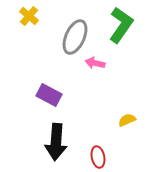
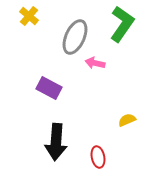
green L-shape: moved 1 px right, 1 px up
purple rectangle: moved 7 px up
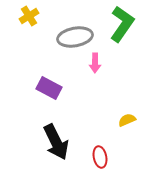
yellow cross: rotated 18 degrees clockwise
gray ellipse: rotated 56 degrees clockwise
pink arrow: rotated 102 degrees counterclockwise
black arrow: rotated 30 degrees counterclockwise
red ellipse: moved 2 px right
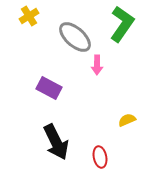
gray ellipse: rotated 52 degrees clockwise
pink arrow: moved 2 px right, 2 px down
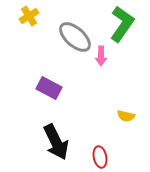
pink arrow: moved 4 px right, 9 px up
yellow semicircle: moved 1 px left, 4 px up; rotated 144 degrees counterclockwise
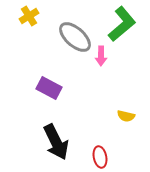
green L-shape: rotated 15 degrees clockwise
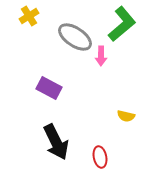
gray ellipse: rotated 8 degrees counterclockwise
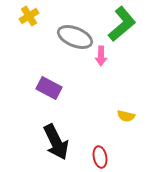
gray ellipse: rotated 12 degrees counterclockwise
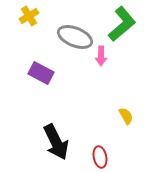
purple rectangle: moved 8 px left, 15 px up
yellow semicircle: rotated 132 degrees counterclockwise
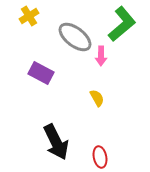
gray ellipse: rotated 16 degrees clockwise
yellow semicircle: moved 29 px left, 18 px up
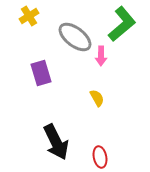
purple rectangle: rotated 45 degrees clockwise
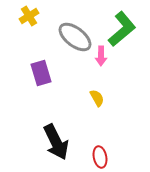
green L-shape: moved 5 px down
